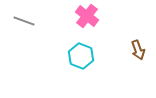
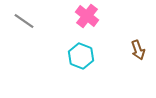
gray line: rotated 15 degrees clockwise
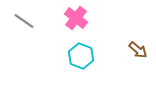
pink cross: moved 11 px left, 2 px down
brown arrow: rotated 30 degrees counterclockwise
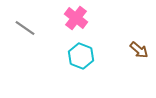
gray line: moved 1 px right, 7 px down
brown arrow: moved 1 px right
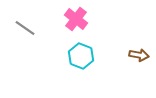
pink cross: moved 1 px down
brown arrow: moved 5 px down; rotated 30 degrees counterclockwise
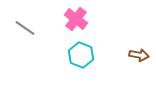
cyan hexagon: moved 1 px up
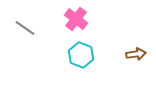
brown arrow: moved 3 px left, 1 px up; rotated 18 degrees counterclockwise
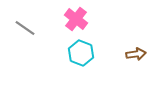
cyan hexagon: moved 2 px up
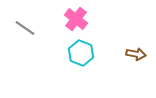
brown arrow: rotated 18 degrees clockwise
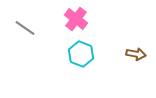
cyan hexagon: moved 1 px down
